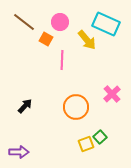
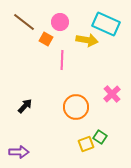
yellow arrow: rotated 40 degrees counterclockwise
green square: rotated 16 degrees counterclockwise
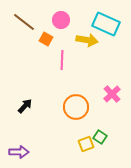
pink circle: moved 1 px right, 2 px up
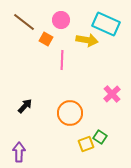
orange circle: moved 6 px left, 6 px down
purple arrow: rotated 90 degrees counterclockwise
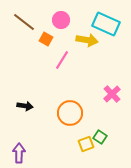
pink line: rotated 30 degrees clockwise
black arrow: rotated 56 degrees clockwise
purple arrow: moved 1 px down
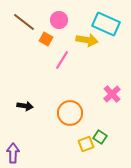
pink circle: moved 2 px left
purple arrow: moved 6 px left
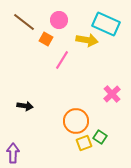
orange circle: moved 6 px right, 8 px down
yellow square: moved 2 px left, 1 px up
